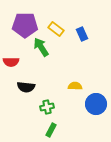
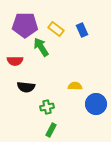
blue rectangle: moved 4 px up
red semicircle: moved 4 px right, 1 px up
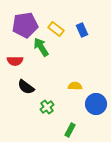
purple pentagon: rotated 10 degrees counterclockwise
black semicircle: rotated 30 degrees clockwise
green cross: rotated 24 degrees counterclockwise
green rectangle: moved 19 px right
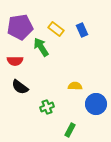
purple pentagon: moved 5 px left, 2 px down
black semicircle: moved 6 px left
green cross: rotated 16 degrees clockwise
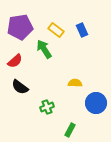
yellow rectangle: moved 1 px down
green arrow: moved 3 px right, 2 px down
red semicircle: rotated 42 degrees counterclockwise
yellow semicircle: moved 3 px up
blue circle: moved 1 px up
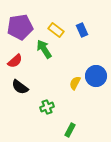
yellow semicircle: rotated 64 degrees counterclockwise
blue circle: moved 27 px up
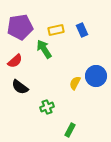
yellow rectangle: rotated 49 degrees counterclockwise
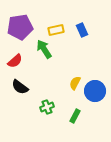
blue circle: moved 1 px left, 15 px down
green rectangle: moved 5 px right, 14 px up
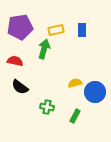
blue rectangle: rotated 24 degrees clockwise
green arrow: rotated 48 degrees clockwise
red semicircle: rotated 126 degrees counterclockwise
yellow semicircle: rotated 48 degrees clockwise
blue circle: moved 1 px down
green cross: rotated 32 degrees clockwise
